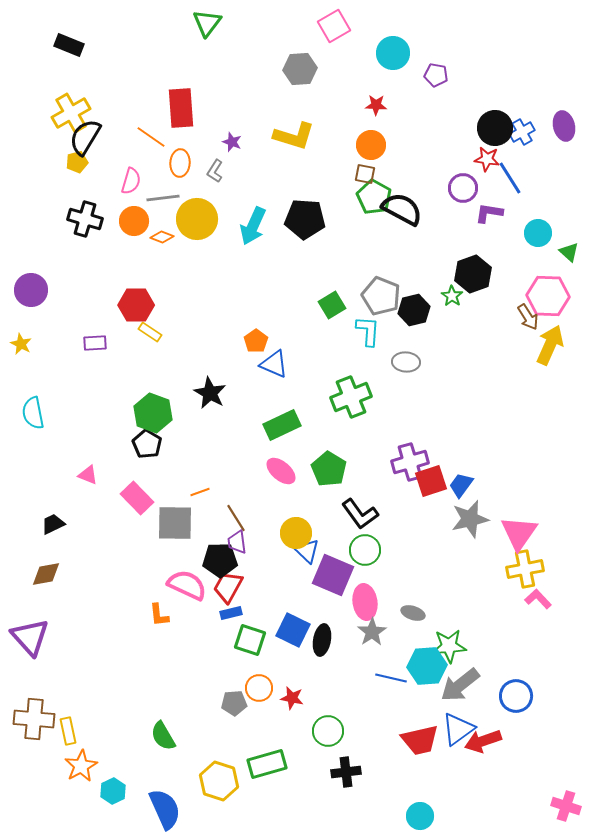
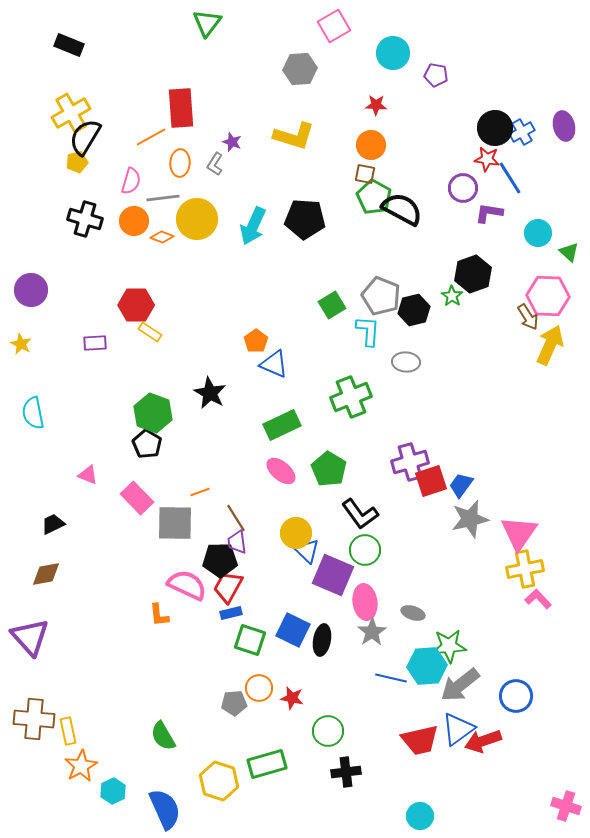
orange line at (151, 137): rotated 64 degrees counterclockwise
gray L-shape at (215, 171): moved 7 px up
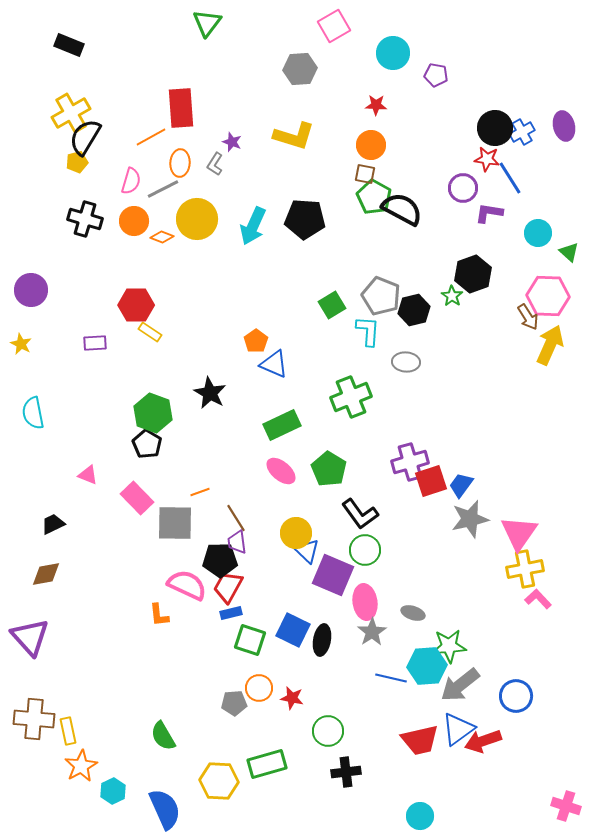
gray line at (163, 198): moved 9 px up; rotated 20 degrees counterclockwise
yellow hexagon at (219, 781): rotated 15 degrees counterclockwise
